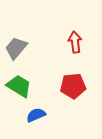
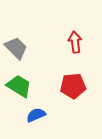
gray trapezoid: rotated 95 degrees clockwise
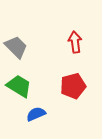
gray trapezoid: moved 1 px up
red pentagon: rotated 10 degrees counterclockwise
blue semicircle: moved 1 px up
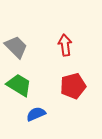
red arrow: moved 10 px left, 3 px down
green trapezoid: moved 1 px up
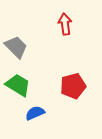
red arrow: moved 21 px up
green trapezoid: moved 1 px left
blue semicircle: moved 1 px left, 1 px up
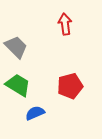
red pentagon: moved 3 px left
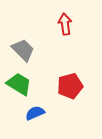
gray trapezoid: moved 7 px right, 3 px down
green trapezoid: moved 1 px right, 1 px up
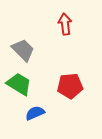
red pentagon: rotated 10 degrees clockwise
